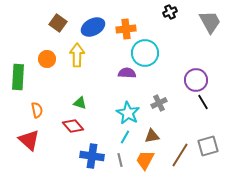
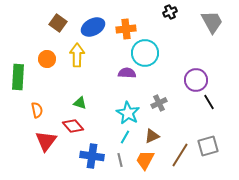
gray trapezoid: moved 2 px right
black line: moved 6 px right
brown triangle: rotated 14 degrees counterclockwise
red triangle: moved 17 px right, 1 px down; rotated 25 degrees clockwise
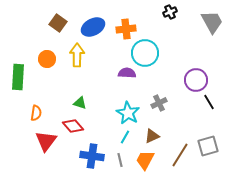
orange semicircle: moved 1 px left, 3 px down; rotated 21 degrees clockwise
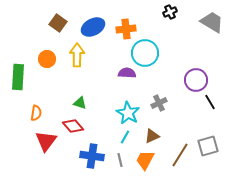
gray trapezoid: rotated 30 degrees counterclockwise
black line: moved 1 px right
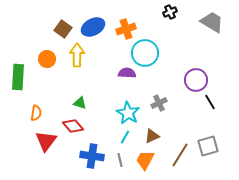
brown square: moved 5 px right, 6 px down
orange cross: rotated 12 degrees counterclockwise
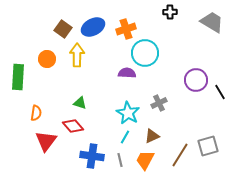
black cross: rotated 24 degrees clockwise
black line: moved 10 px right, 10 px up
